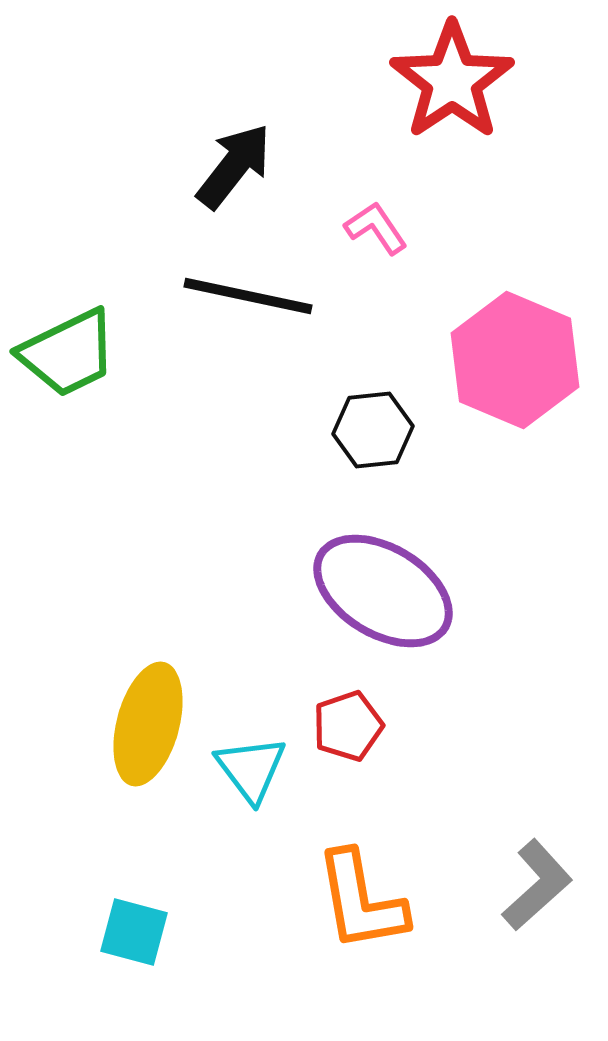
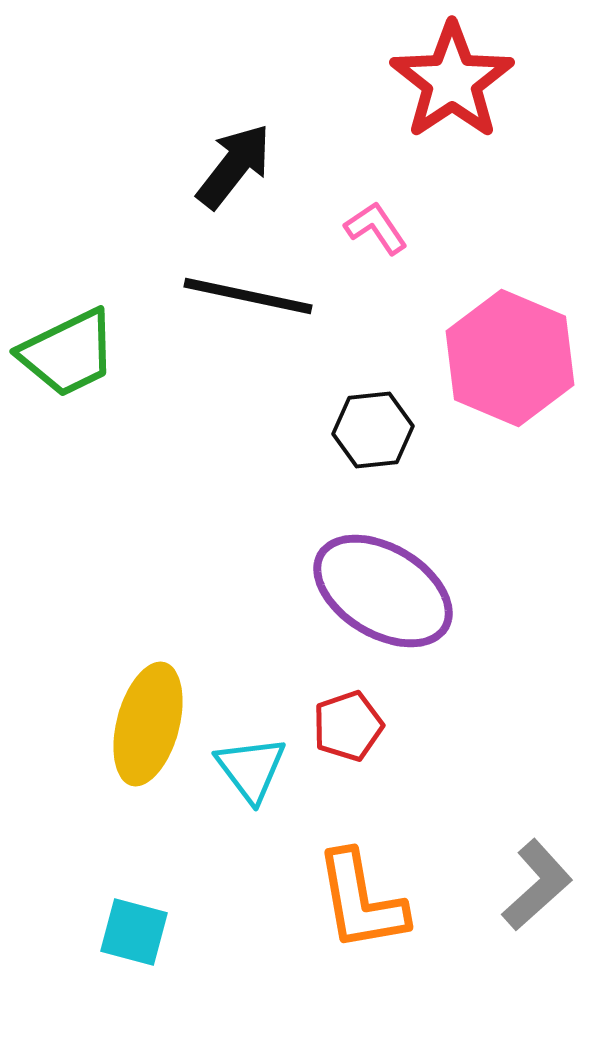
pink hexagon: moved 5 px left, 2 px up
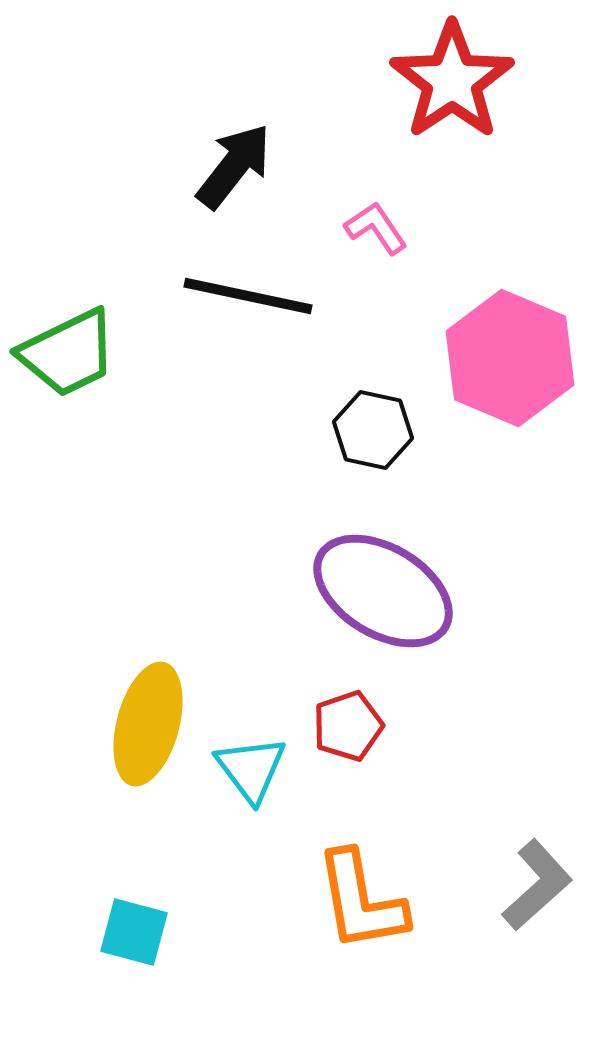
black hexagon: rotated 18 degrees clockwise
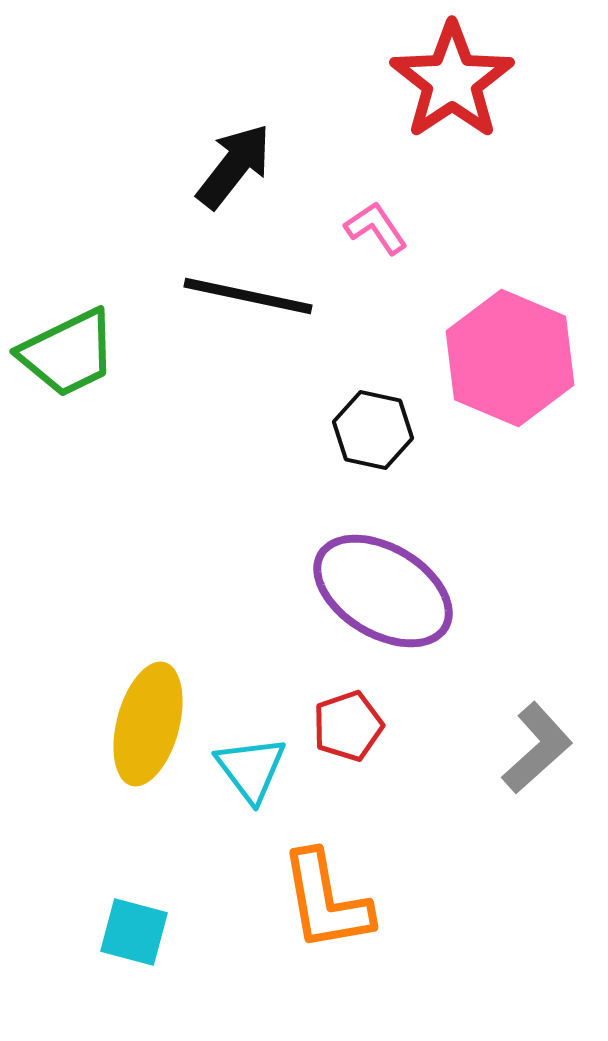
gray L-shape: moved 137 px up
orange L-shape: moved 35 px left
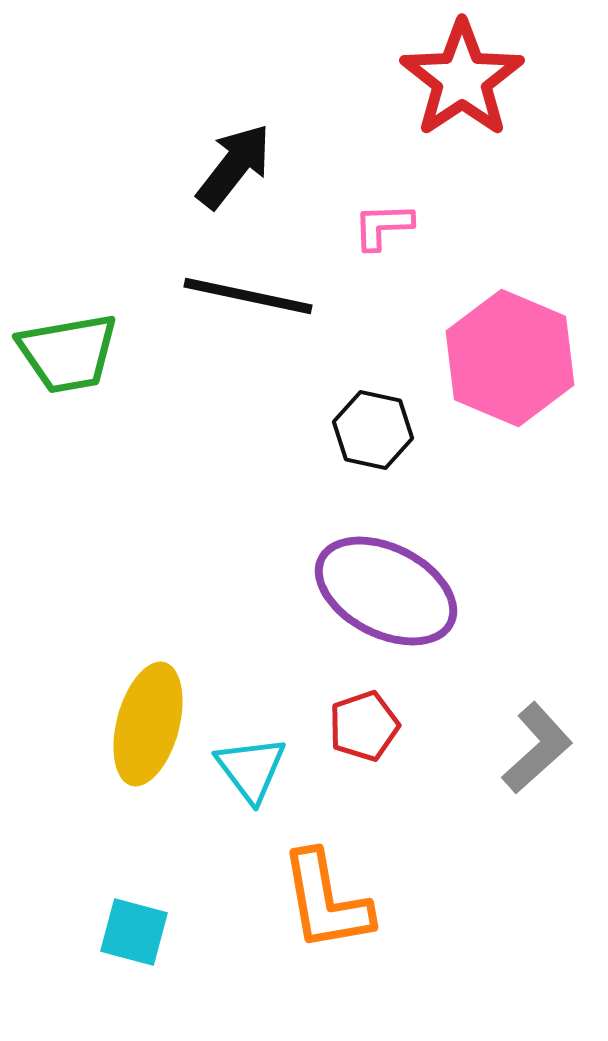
red star: moved 10 px right, 2 px up
pink L-shape: moved 7 px right, 2 px up; rotated 58 degrees counterclockwise
green trapezoid: rotated 16 degrees clockwise
purple ellipse: moved 3 px right; rotated 4 degrees counterclockwise
red pentagon: moved 16 px right
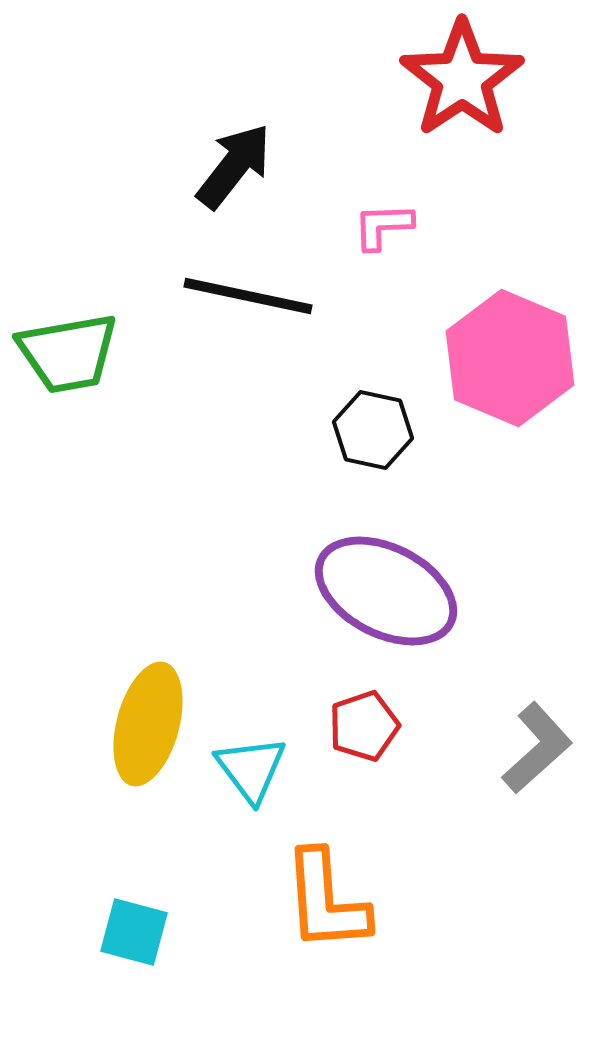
orange L-shape: rotated 6 degrees clockwise
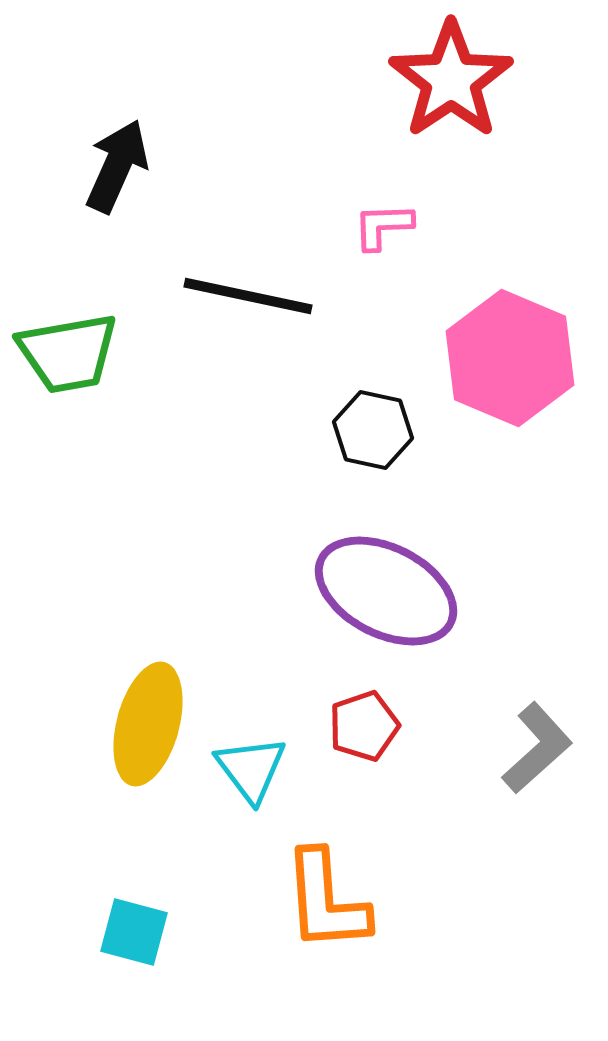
red star: moved 11 px left, 1 px down
black arrow: moved 117 px left; rotated 14 degrees counterclockwise
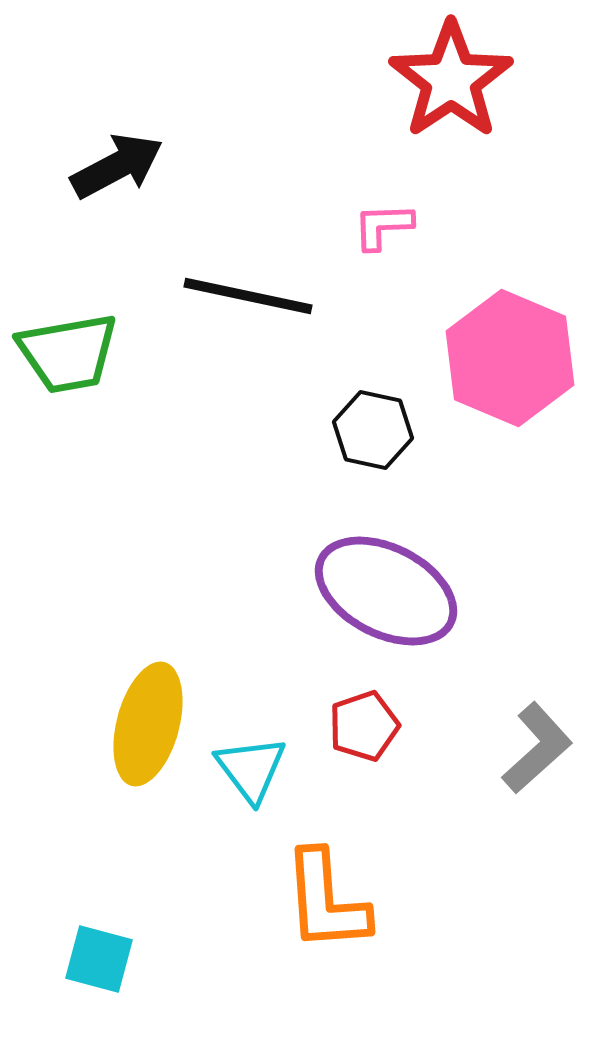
black arrow: rotated 38 degrees clockwise
cyan square: moved 35 px left, 27 px down
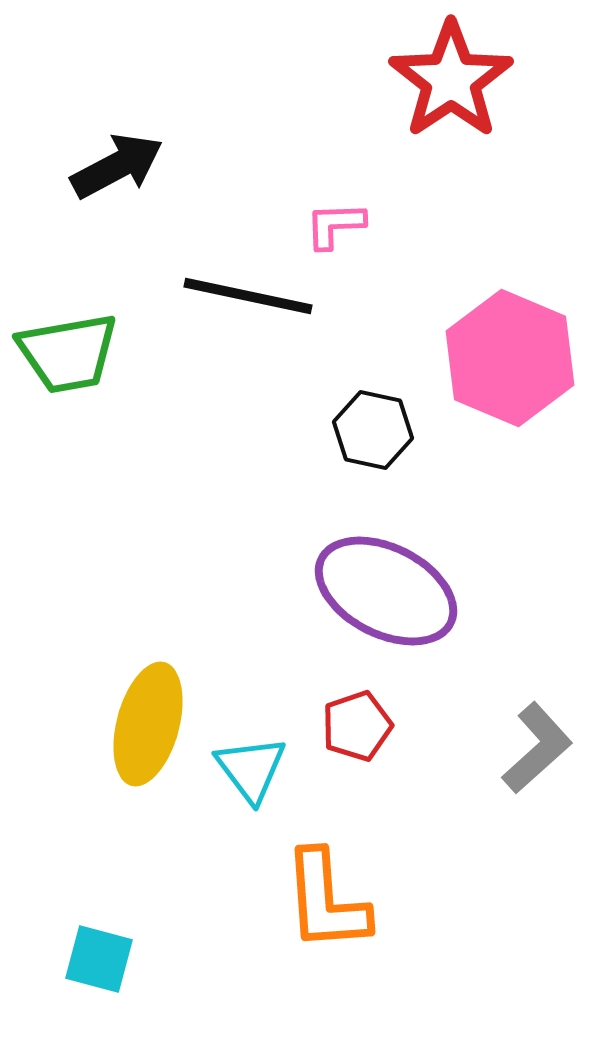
pink L-shape: moved 48 px left, 1 px up
red pentagon: moved 7 px left
